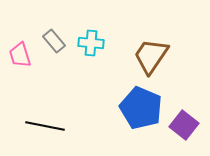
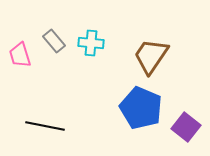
purple square: moved 2 px right, 2 px down
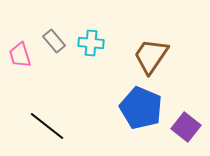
black line: moved 2 px right; rotated 27 degrees clockwise
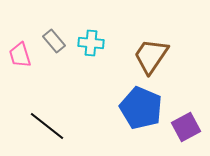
purple square: rotated 24 degrees clockwise
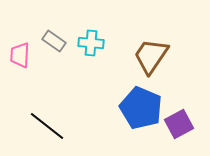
gray rectangle: rotated 15 degrees counterclockwise
pink trapezoid: rotated 20 degrees clockwise
purple square: moved 7 px left, 3 px up
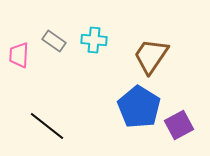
cyan cross: moved 3 px right, 3 px up
pink trapezoid: moved 1 px left
blue pentagon: moved 2 px left, 1 px up; rotated 9 degrees clockwise
purple square: moved 1 px down
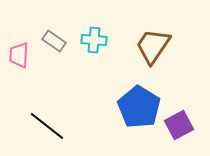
brown trapezoid: moved 2 px right, 10 px up
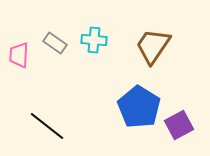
gray rectangle: moved 1 px right, 2 px down
